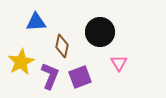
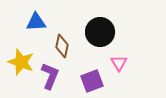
yellow star: rotated 24 degrees counterclockwise
purple square: moved 12 px right, 4 px down
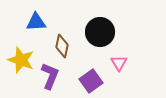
yellow star: moved 2 px up
purple square: moved 1 px left; rotated 15 degrees counterclockwise
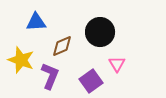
brown diamond: rotated 55 degrees clockwise
pink triangle: moved 2 px left, 1 px down
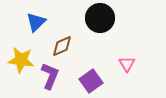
blue triangle: rotated 40 degrees counterclockwise
black circle: moved 14 px up
yellow star: rotated 12 degrees counterclockwise
pink triangle: moved 10 px right
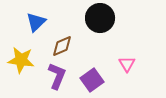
purple L-shape: moved 7 px right
purple square: moved 1 px right, 1 px up
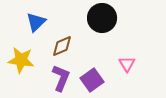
black circle: moved 2 px right
purple L-shape: moved 4 px right, 2 px down
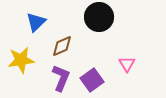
black circle: moved 3 px left, 1 px up
yellow star: rotated 16 degrees counterclockwise
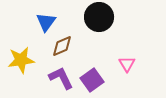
blue triangle: moved 10 px right; rotated 10 degrees counterclockwise
purple L-shape: rotated 48 degrees counterclockwise
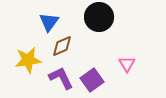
blue triangle: moved 3 px right
yellow star: moved 7 px right
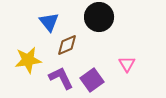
blue triangle: rotated 15 degrees counterclockwise
brown diamond: moved 5 px right, 1 px up
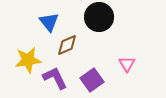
purple L-shape: moved 6 px left
